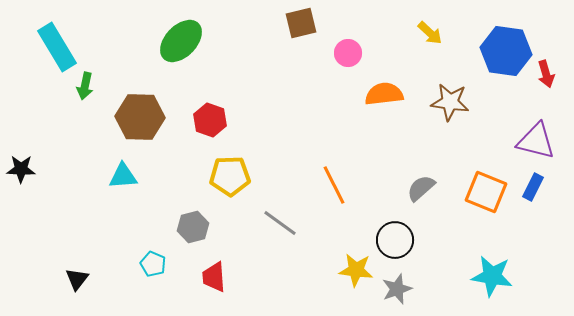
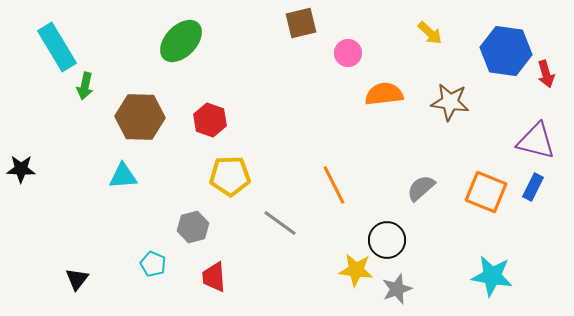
black circle: moved 8 px left
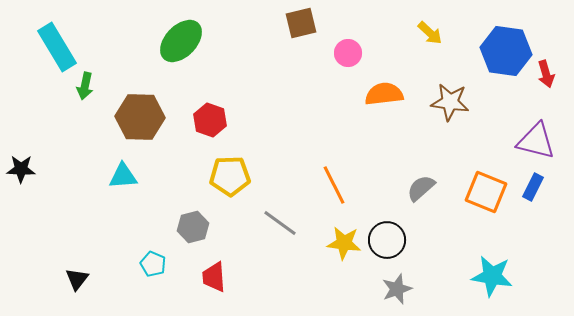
yellow star: moved 12 px left, 27 px up
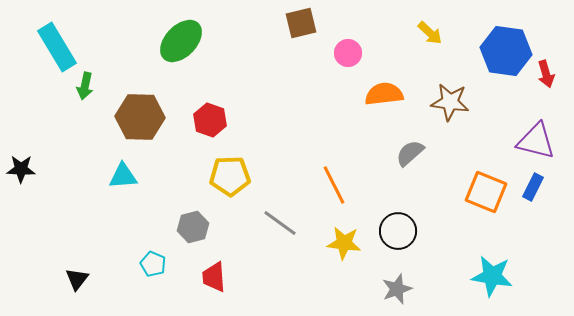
gray semicircle: moved 11 px left, 35 px up
black circle: moved 11 px right, 9 px up
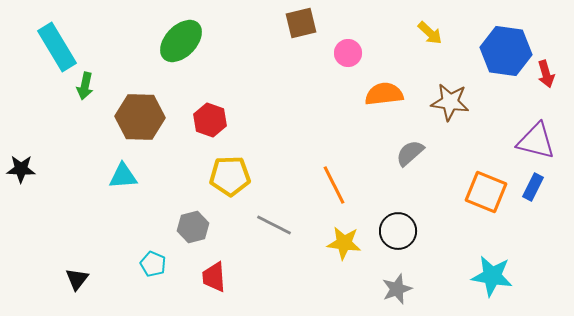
gray line: moved 6 px left, 2 px down; rotated 9 degrees counterclockwise
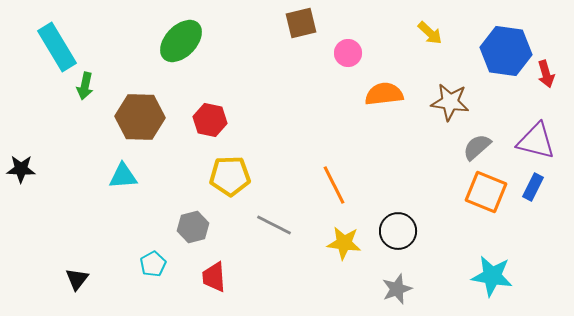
red hexagon: rotated 8 degrees counterclockwise
gray semicircle: moved 67 px right, 6 px up
cyan pentagon: rotated 20 degrees clockwise
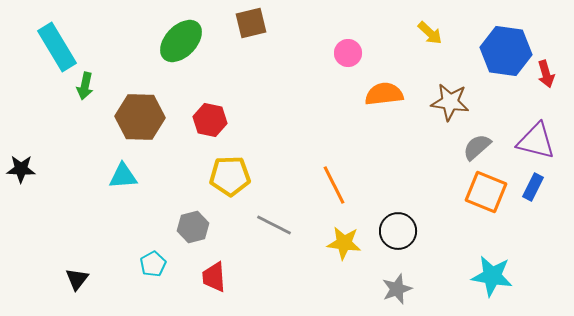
brown square: moved 50 px left
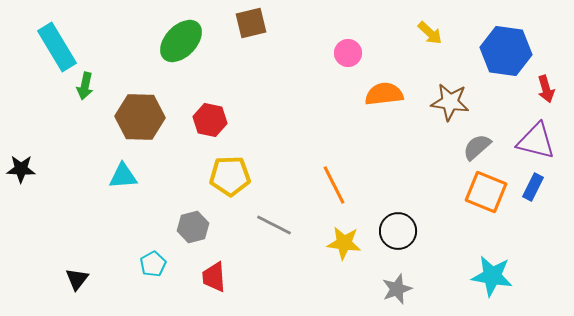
red arrow: moved 15 px down
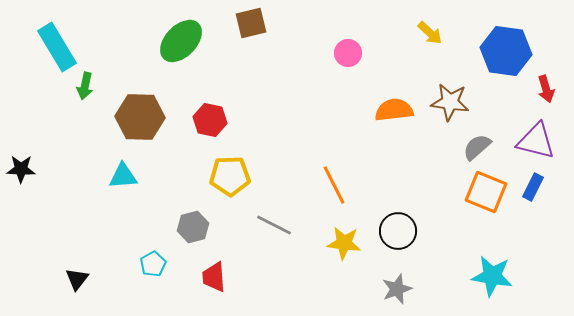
orange semicircle: moved 10 px right, 16 px down
